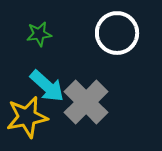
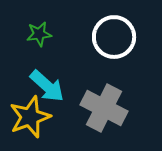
white circle: moved 3 px left, 4 px down
gray cross: moved 18 px right, 6 px down; rotated 18 degrees counterclockwise
yellow star: moved 3 px right; rotated 9 degrees counterclockwise
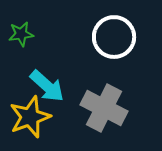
green star: moved 18 px left
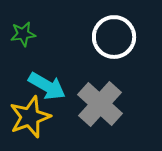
green star: moved 2 px right
cyan arrow: rotated 12 degrees counterclockwise
gray cross: moved 4 px left, 4 px up; rotated 15 degrees clockwise
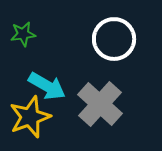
white circle: moved 2 px down
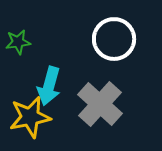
green star: moved 5 px left, 8 px down
cyan arrow: moved 2 px right; rotated 75 degrees clockwise
yellow star: rotated 9 degrees clockwise
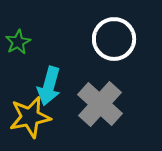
green star: rotated 20 degrees counterclockwise
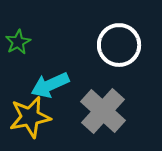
white circle: moved 5 px right, 6 px down
cyan arrow: moved 1 px right, 1 px up; rotated 51 degrees clockwise
gray cross: moved 3 px right, 7 px down
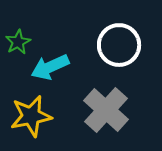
cyan arrow: moved 18 px up
gray cross: moved 3 px right, 1 px up
yellow star: moved 1 px right, 1 px up
